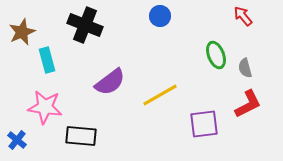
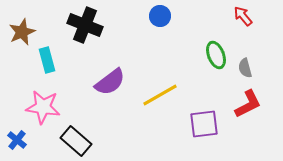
pink star: moved 2 px left
black rectangle: moved 5 px left, 5 px down; rotated 36 degrees clockwise
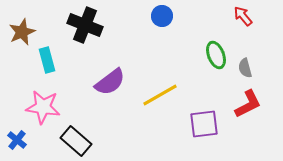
blue circle: moved 2 px right
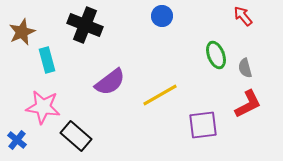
purple square: moved 1 px left, 1 px down
black rectangle: moved 5 px up
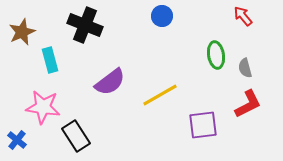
green ellipse: rotated 12 degrees clockwise
cyan rectangle: moved 3 px right
black rectangle: rotated 16 degrees clockwise
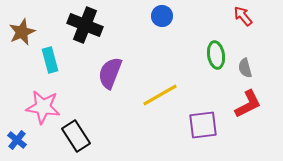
purple semicircle: moved 9 px up; rotated 148 degrees clockwise
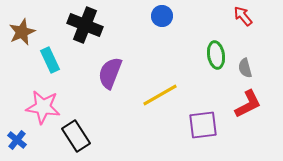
cyan rectangle: rotated 10 degrees counterclockwise
